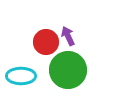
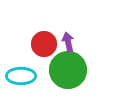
purple arrow: moved 6 px down; rotated 12 degrees clockwise
red circle: moved 2 px left, 2 px down
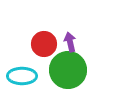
purple arrow: moved 2 px right
cyan ellipse: moved 1 px right
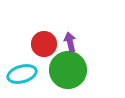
cyan ellipse: moved 2 px up; rotated 16 degrees counterclockwise
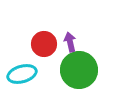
green circle: moved 11 px right
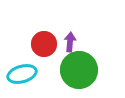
purple arrow: rotated 18 degrees clockwise
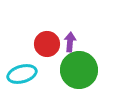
red circle: moved 3 px right
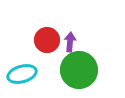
red circle: moved 4 px up
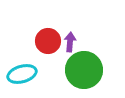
red circle: moved 1 px right, 1 px down
green circle: moved 5 px right
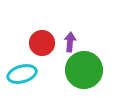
red circle: moved 6 px left, 2 px down
